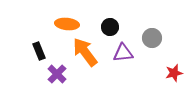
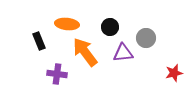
gray circle: moved 6 px left
black rectangle: moved 10 px up
purple cross: rotated 36 degrees counterclockwise
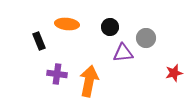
orange arrow: moved 4 px right, 29 px down; rotated 48 degrees clockwise
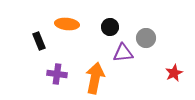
red star: rotated 12 degrees counterclockwise
orange arrow: moved 6 px right, 3 px up
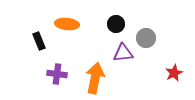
black circle: moved 6 px right, 3 px up
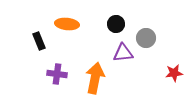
red star: rotated 18 degrees clockwise
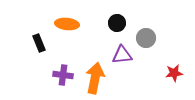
black circle: moved 1 px right, 1 px up
black rectangle: moved 2 px down
purple triangle: moved 1 px left, 2 px down
purple cross: moved 6 px right, 1 px down
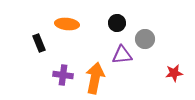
gray circle: moved 1 px left, 1 px down
